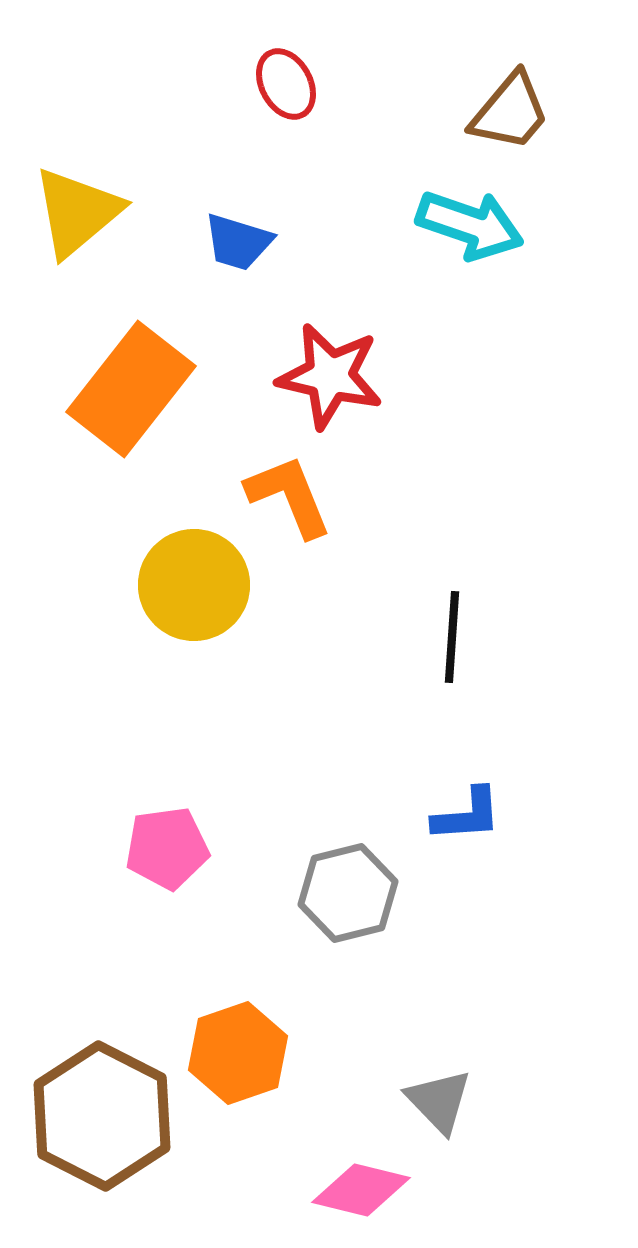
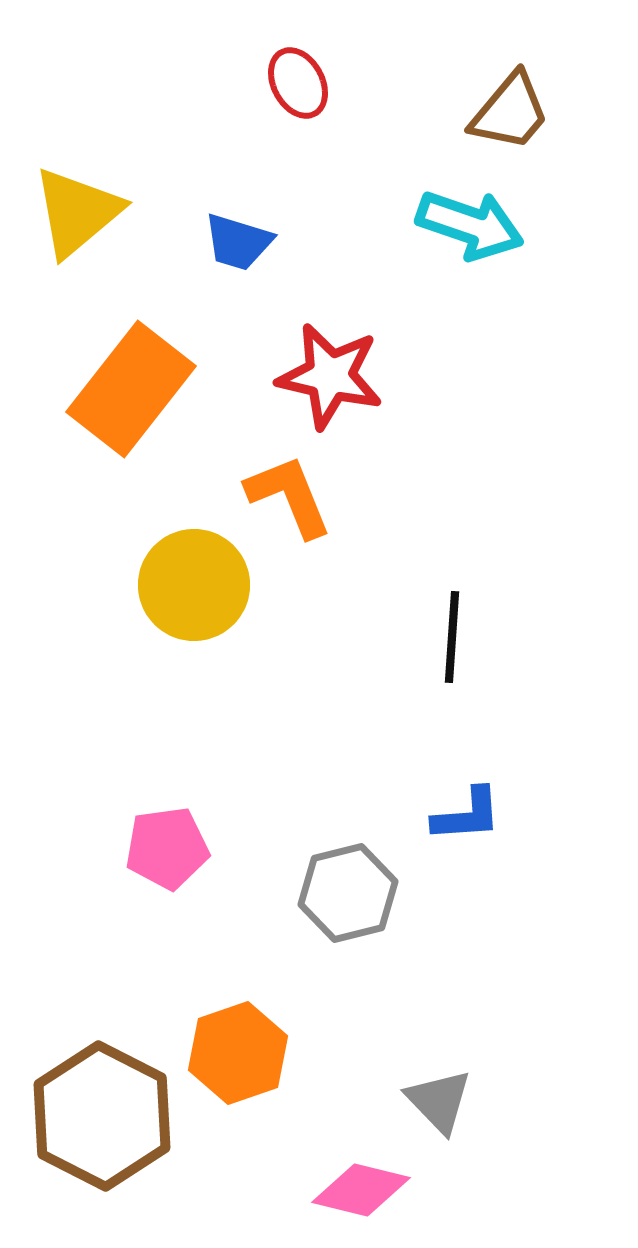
red ellipse: moved 12 px right, 1 px up
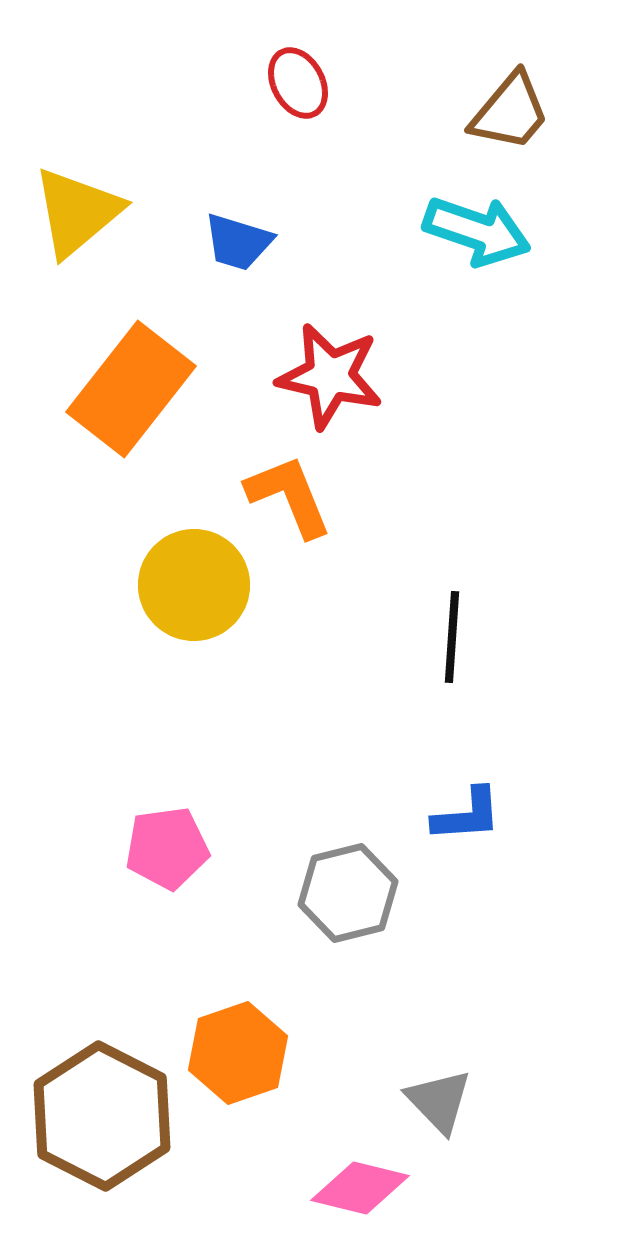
cyan arrow: moved 7 px right, 6 px down
pink diamond: moved 1 px left, 2 px up
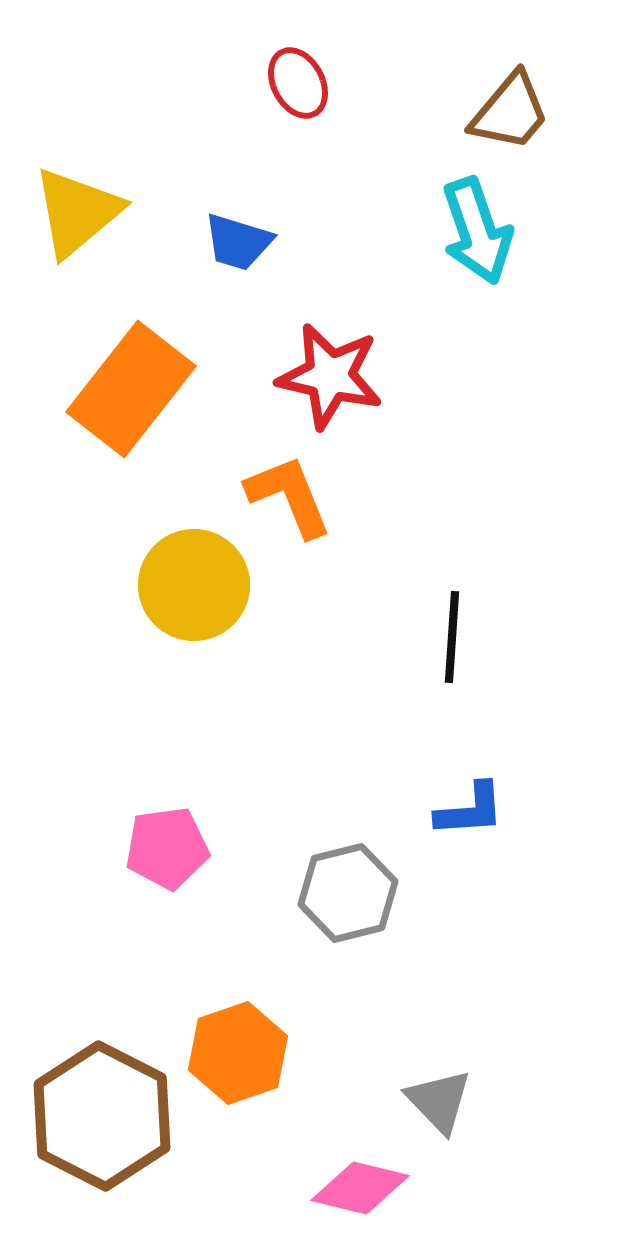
cyan arrow: rotated 52 degrees clockwise
blue L-shape: moved 3 px right, 5 px up
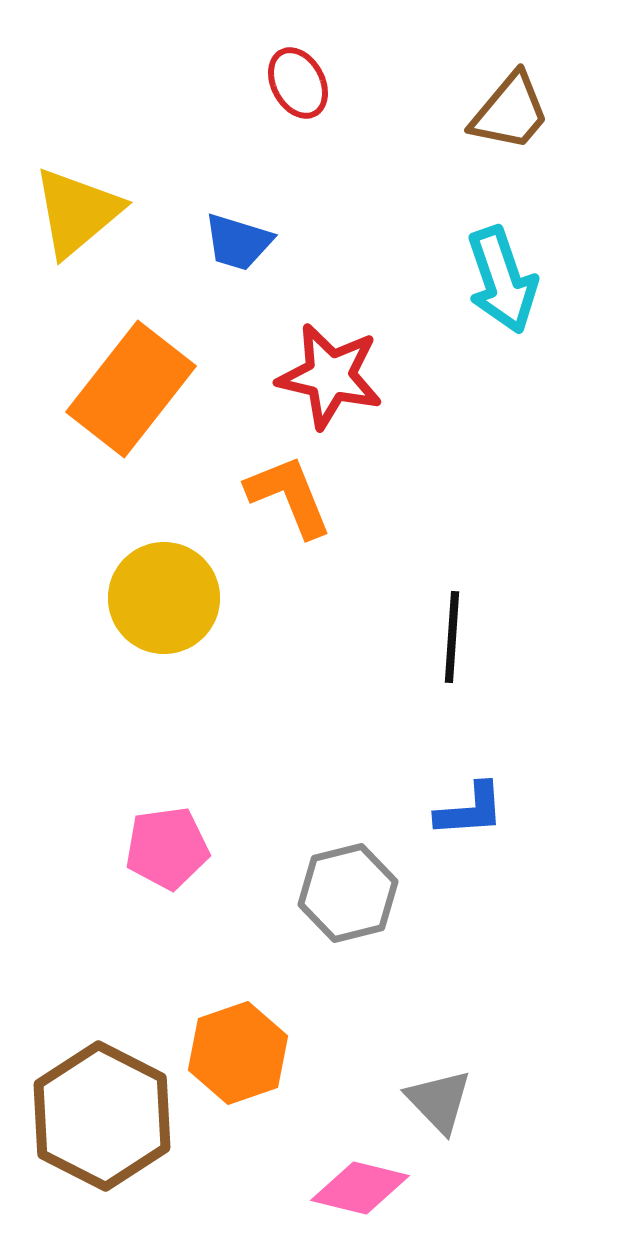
cyan arrow: moved 25 px right, 49 px down
yellow circle: moved 30 px left, 13 px down
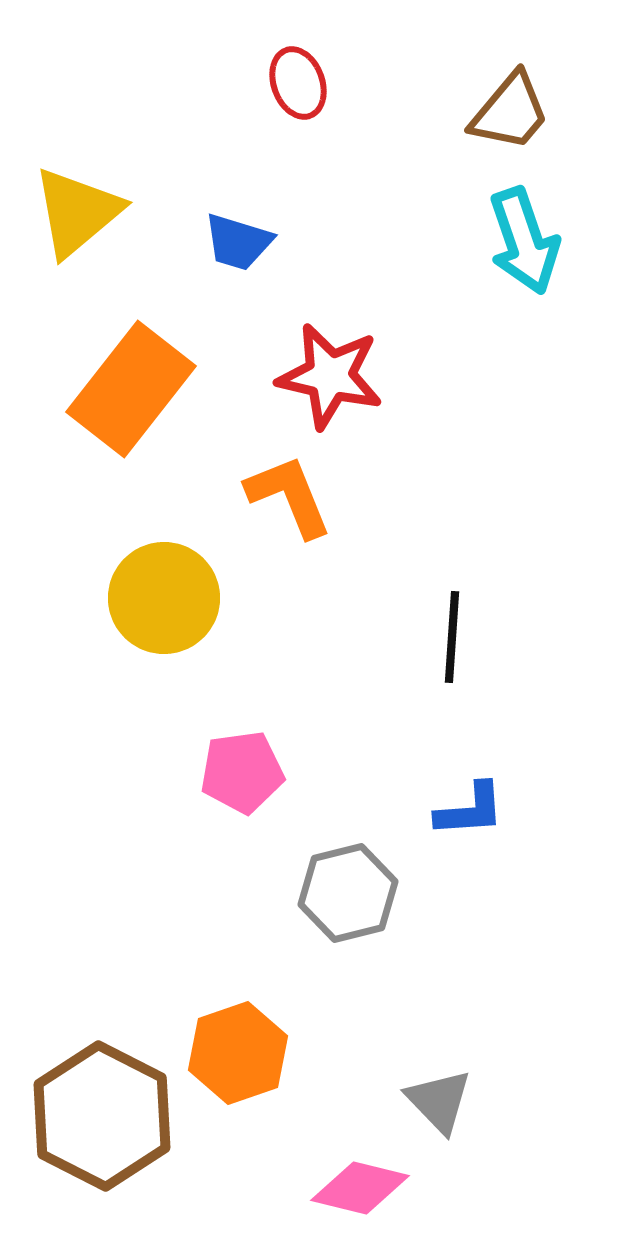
red ellipse: rotated 8 degrees clockwise
cyan arrow: moved 22 px right, 39 px up
pink pentagon: moved 75 px right, 76 px up
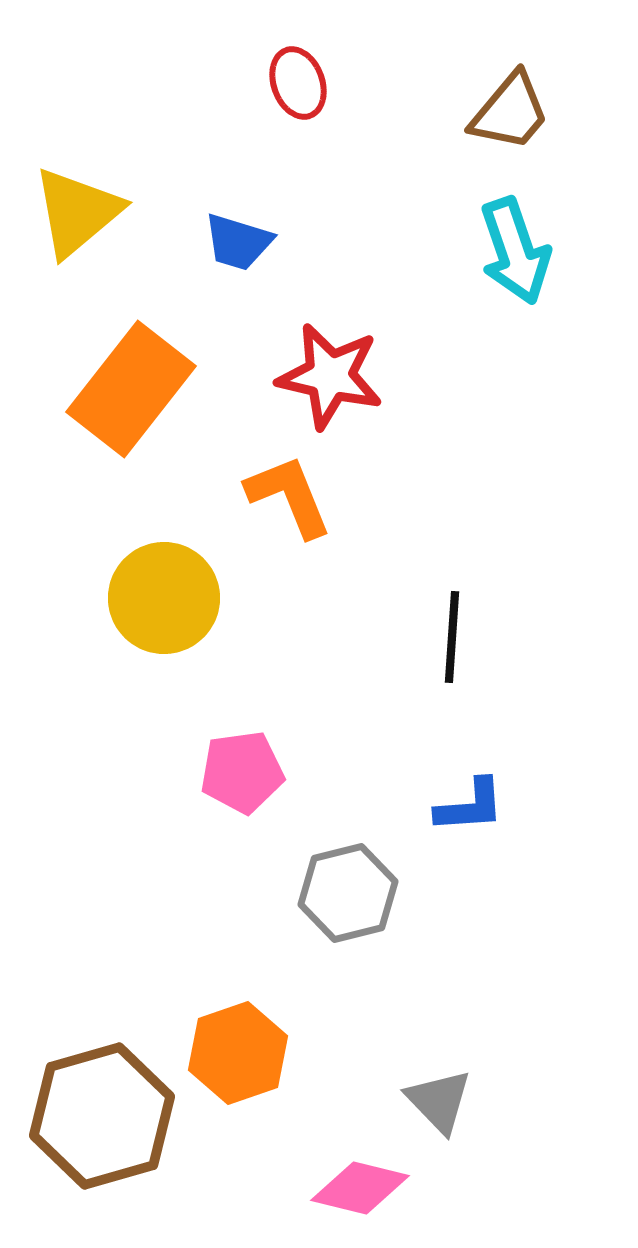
cyan arrow: moved 9 px left, 10 px down
blue L-shape: moved 4 px up
brown hexagon: rotated 17 degrees clockwise
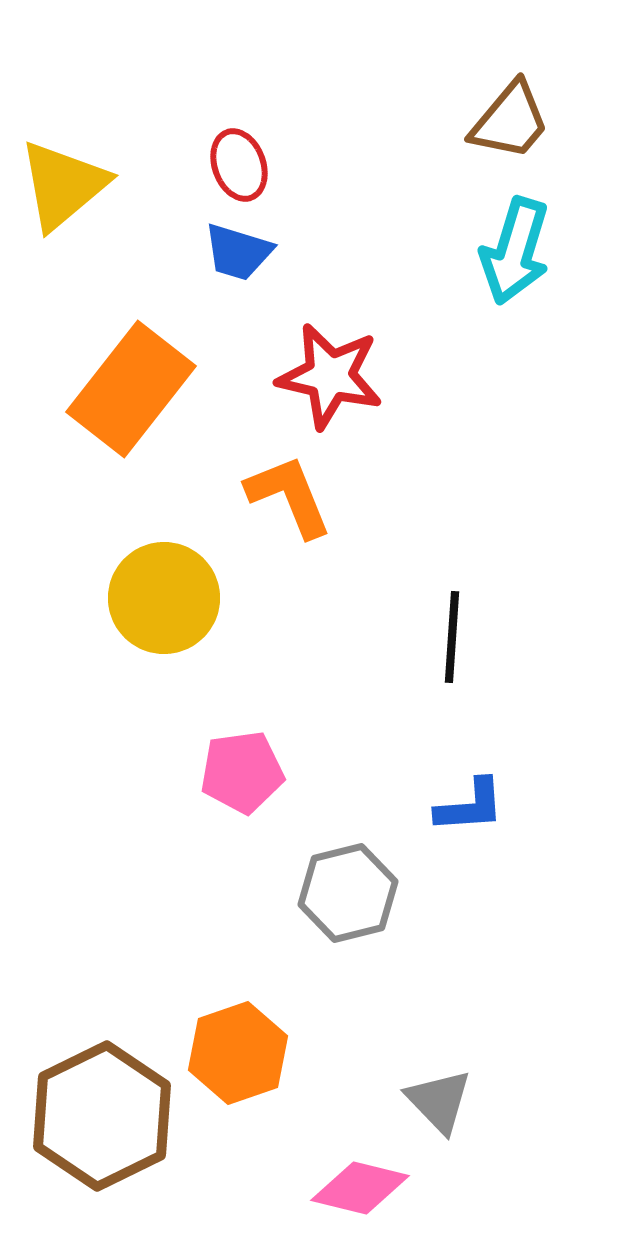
red ellipse: moved 59 px left, 82 px down
brown trapezoid: moved 9 px down
yellow triangle: moved 14 px left, 27 px up
blue trapezoid: moved 10 px down
cyan arrow: rotated 36 degrees clockwise
brown hexagon: rotated 10 degrees counterclockwise
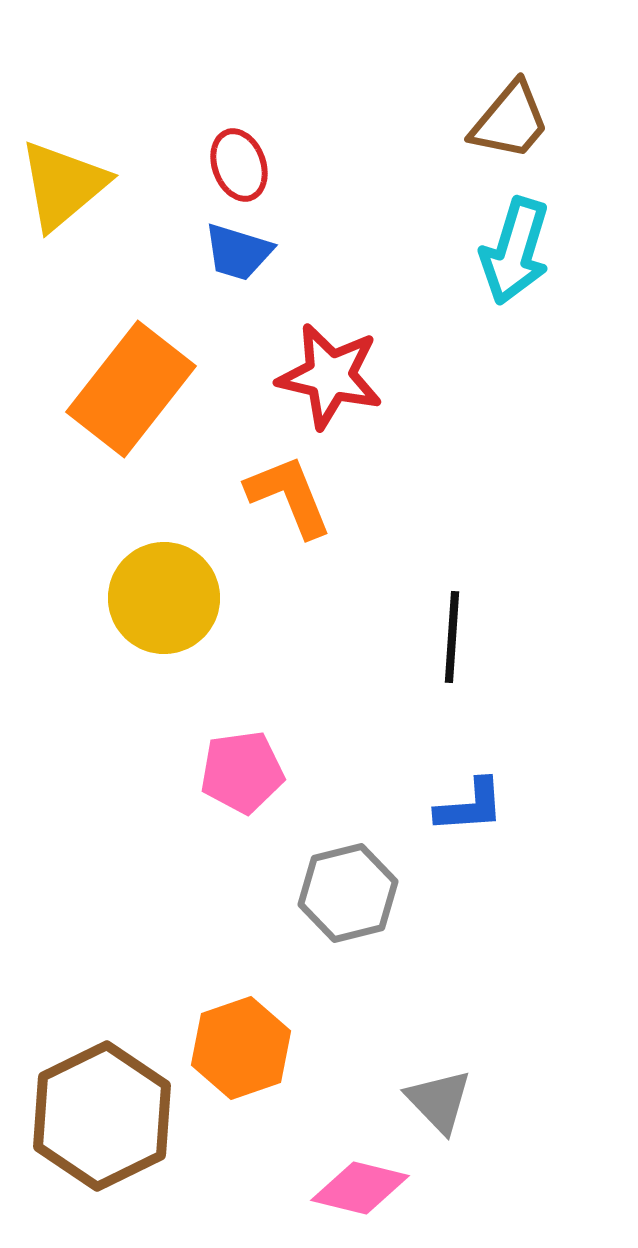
orange hexagon: moved 3 px right, 5 px up
